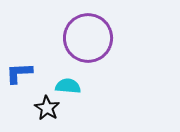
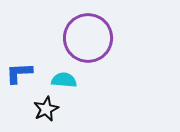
cyan semicircle: moved 4 px left, 6 px up
black star: moved 1 px left, 1 px down; rotated 15 degrees clockwise
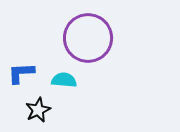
blue L-shape: moved 2 px right
black star: moved 8 px left, 1 px down
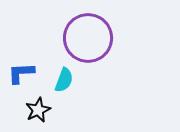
cyan semicircle: rotated 105 degrees clockwise
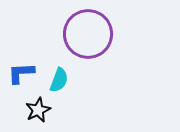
purple circle: moved 4 px up
cyan semicircle: moved 5 px left
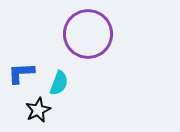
cyan semicircle: moved 3 px down
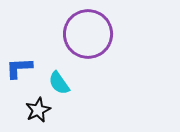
blue L-shape: moved 2 px left, 5 px up
cyan semicircle: rotated 125 degrees clockwise
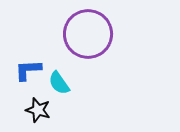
blue L-shape: moved 9 px right, 2 px down
black star: rotated 30 degrees counterclockwise
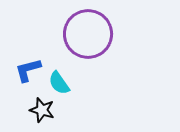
blue L-shape: rotated 12 degrees counterclockwise
black star: moved 4 px right
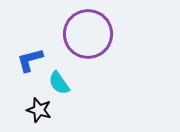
blue L-shape: moved 2 px right, 10 px up
black star: moved 3 px left
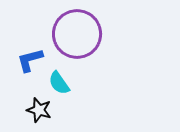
purple circle: moved 11 px left
